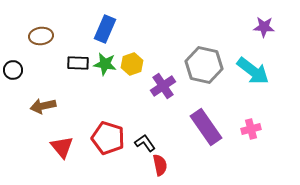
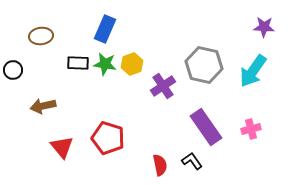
cyan arrow: rotated 88 degrees clockwise
black L-shape: moved 47 px right, 18 px down
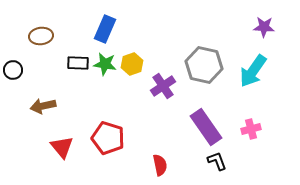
black L-shape: moved 25 px right; rotated 15 degrees clockwise
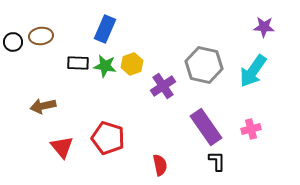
green star: moved 2 px down
black circle: moved 28 px up
black L-shape: rotated 20 degrees clockwise
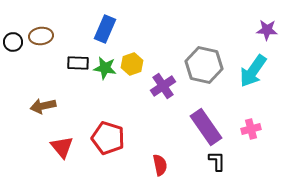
purple star: moved 3 px right, 3 px down
green star: moved 2 px down
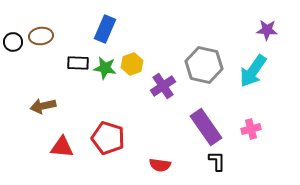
red triangle: rotated 45 degrees counterclockwise
red semicircle: rotated 110 degrees clockwise
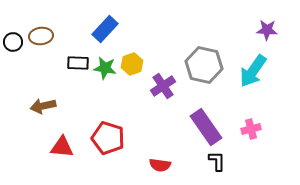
blue rectangle: rotated 20 degrees clockwise
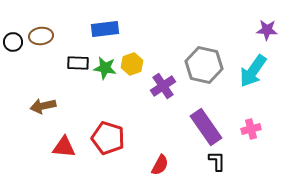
blue rectangle: rotated 40 degrees clockwise
red triangle: moved 2 px right
red semicircle: rotated 70 degrees counterclockwise
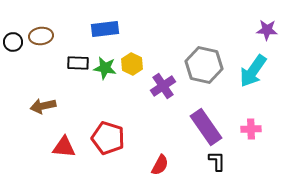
yellow hexagon: rotated 15 degrees counterclockwise
pink cross: rotated 12 degrees clockwise
